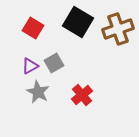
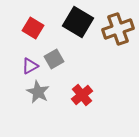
gray square: moved 4 px up
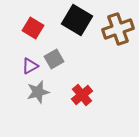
black square: moved 1 px left, 2 px up
gray star: rotated 30 degrees clockwise
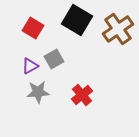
brown cross: rotated 16 degrees counterclockwise
gray star: rotated 10 degrees clockwise
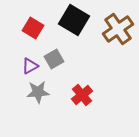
black square: moved 3 px left
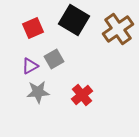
red square: rotated 35 degrees clockwise
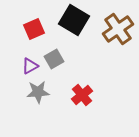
red square: moved 1 px right, 1 px down
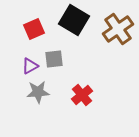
gray square: rotated 24 degrees clockwise
